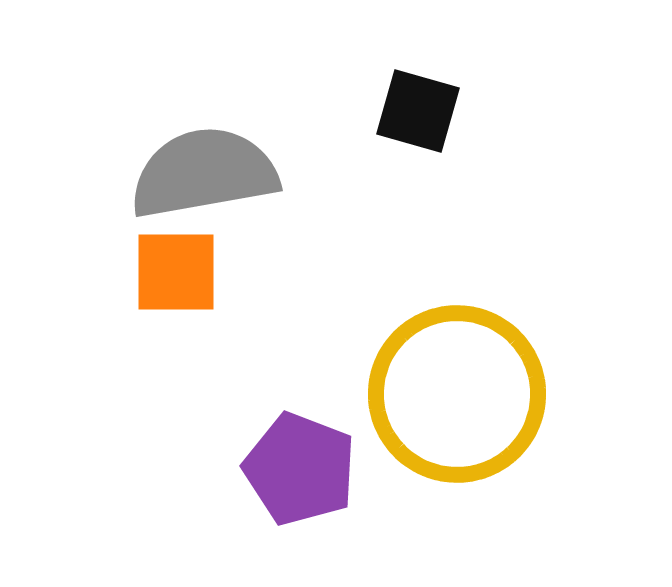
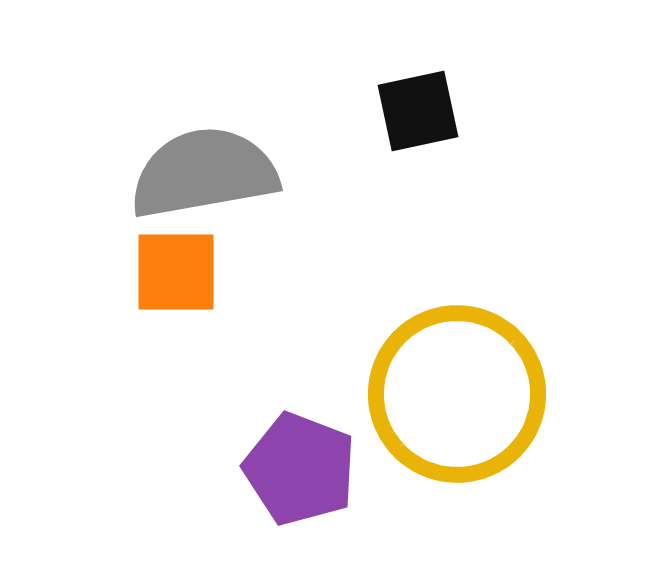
black square: rotated 28 degrees counterclockwise
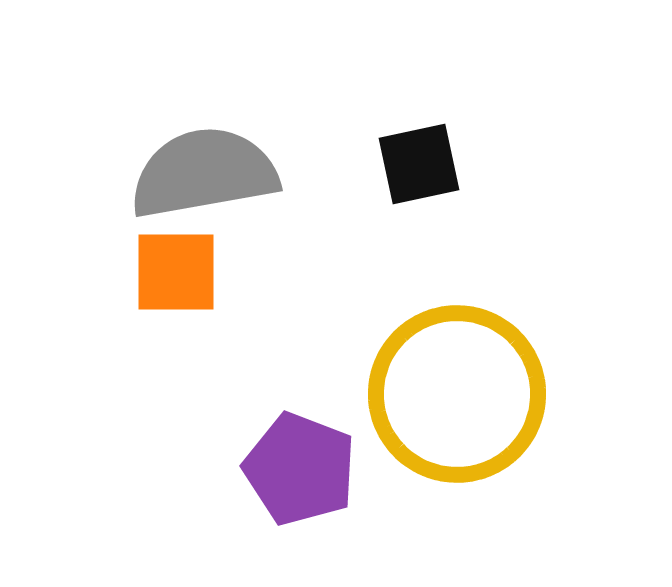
black square: moved 1 px right, 53 px down
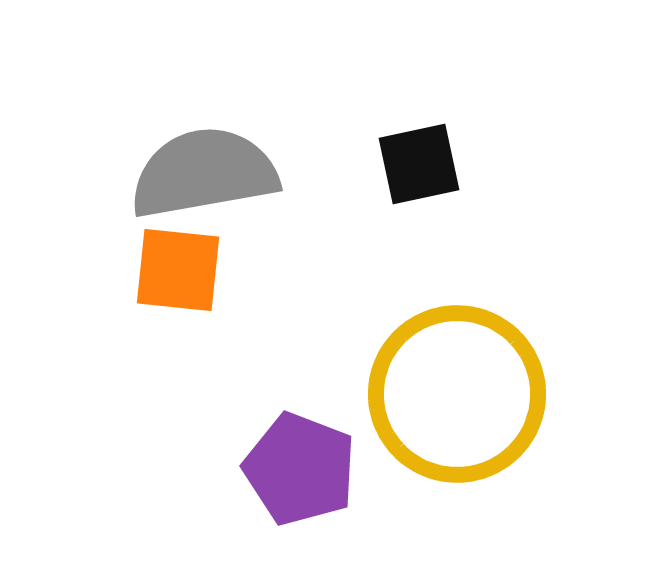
orange square: moved 2 px right, 2 px up; rotated 6 degrees clockwise
